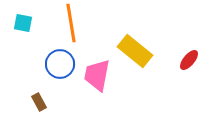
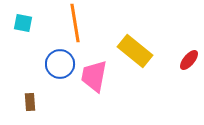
orange line: moved 4 px right
pink trapezoid: moved 3 px left, 1 px down
brown rectangle: moved 9 px left; rotated 24 degrees clockwise
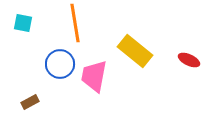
red ellipse: rotated 75 degrees clockwise
brown rectangle: rotated 66 degrees clockwise
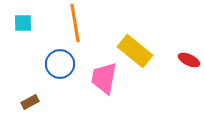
cyan square: rotated 12 degrees counterclockwise
pink trapezoid: moved 10 px right, 2 px down
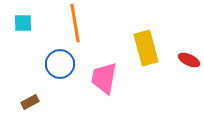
yellow rectangle: moved 11 px right, 3 px up; rotated 36 degrees clockwise
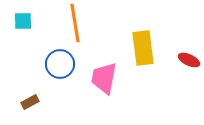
cyan square: moved 2 px up
yellow rectangle: moved 3 px left; rotated 8 degrees clockwise
